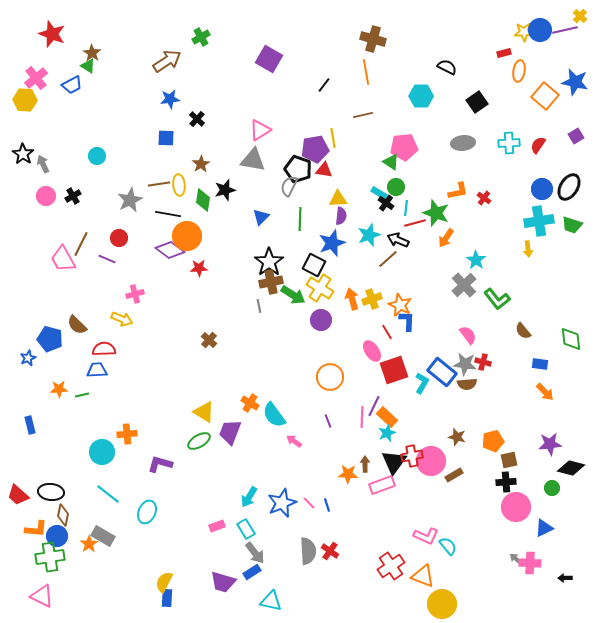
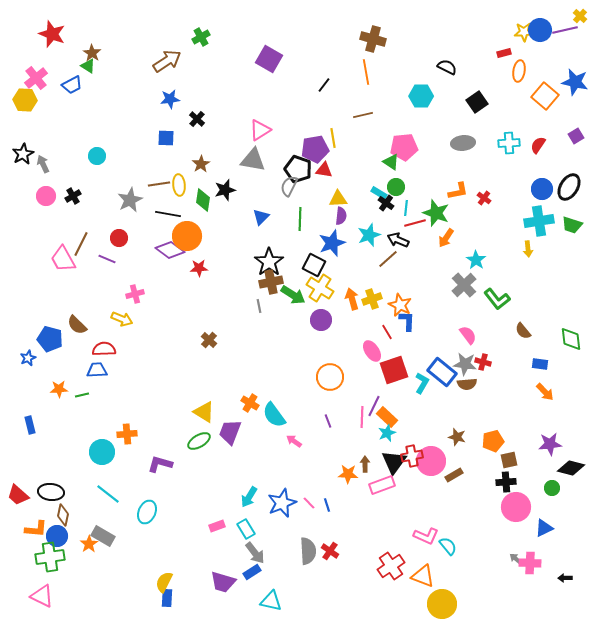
black star at (23, 154): rotated 10 degrees clockwise
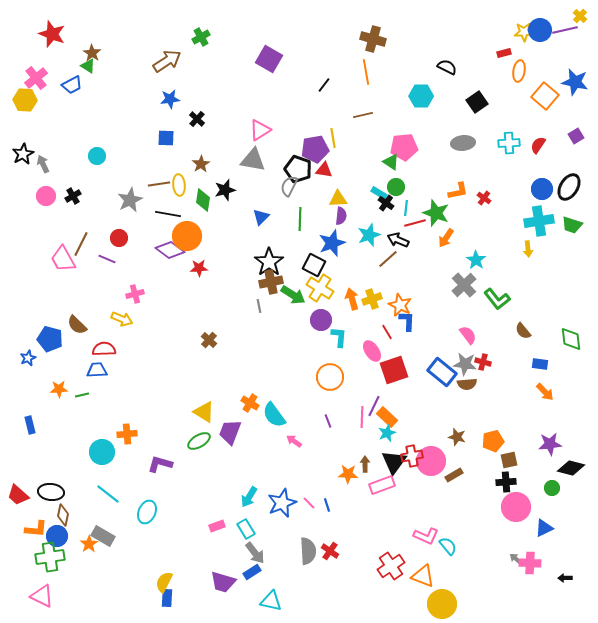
cyan L-shape at (422, 383): moved 83 px left, 46 px up; rotated 25 degrees counterclockwise
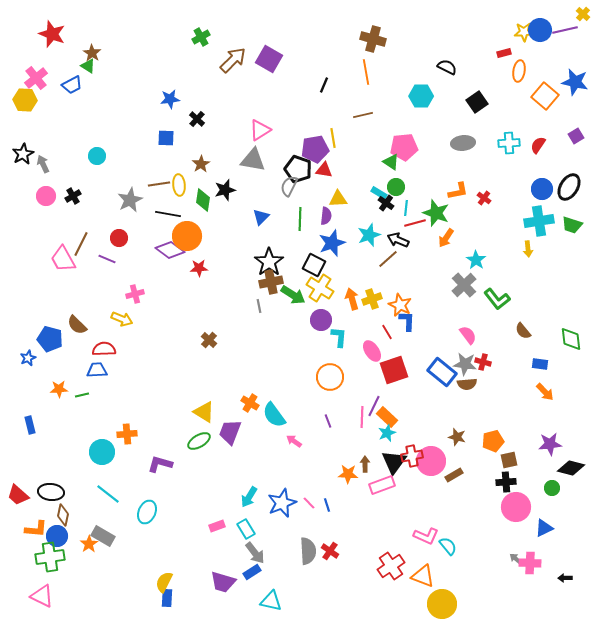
yellow cross at (580, 16): moved 3 px right, 2 px up
brown arrow at (167, 61): moved 66 px right, 1 px up; rotated 12 degrees counterclockwise
black line at (324, 85): rotated 14 degrees counterclockwise
purple semicircle at (341, 216): moved 15 px left
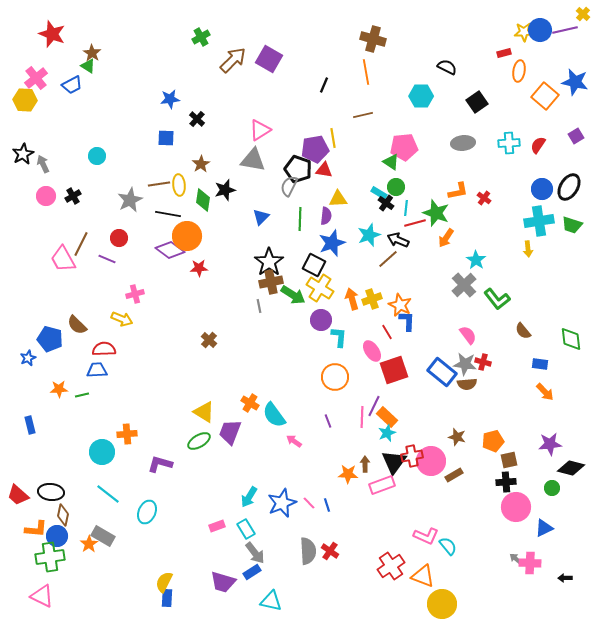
orange circle at (330, 377): moved 5 px right
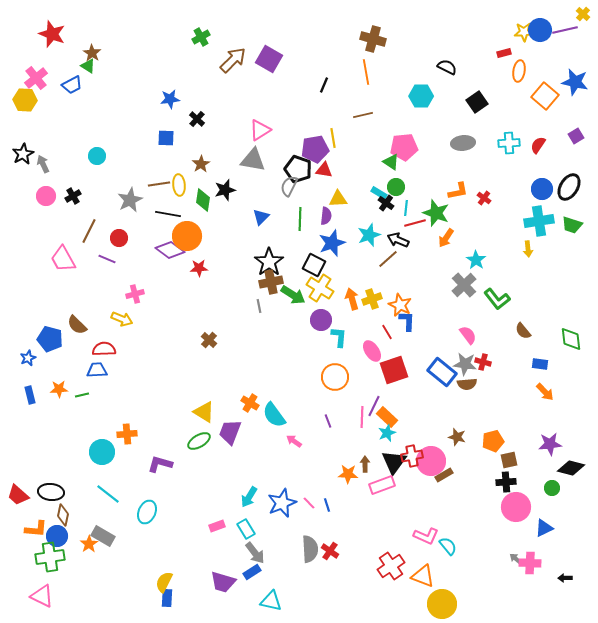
brown line at (81, 244): moved 8 px right, 13 px up
blue rectangle at (30, 425): moved 30 px up
brown rectangle at (454, 475): moved 10 px left
gray semicircle at (308, 551): moved 2 px right, 2 px up
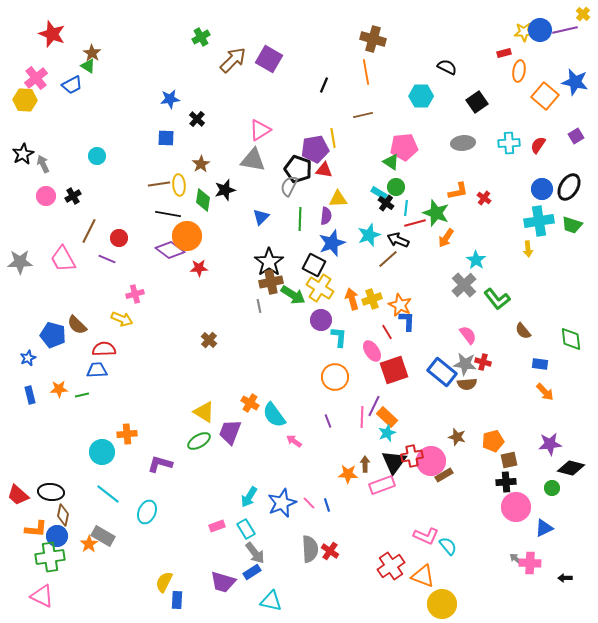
gray star at (130, 200): moved 110 px left, 62 px down; rotated 25 degrees clockwise
blue pentagon at (50, 339): moved 3 px right, 4 px up
blue rectangle at (167, 598): moved 10 px right, 2 px down
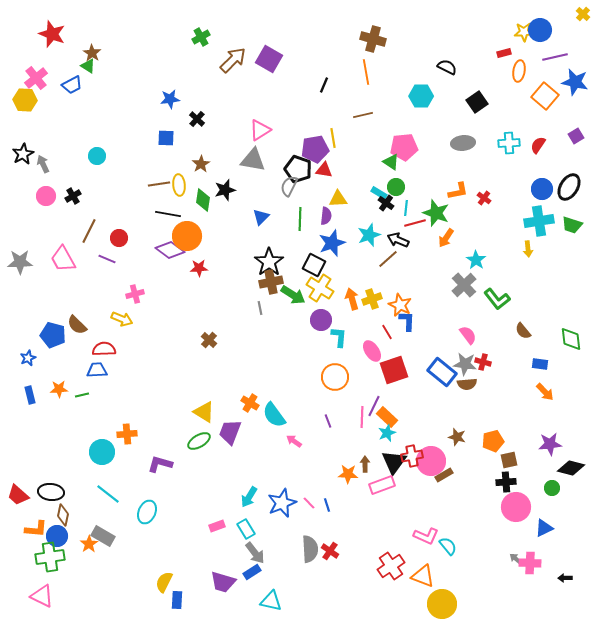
purple line at (565, 30): moved 10 px left, 27 px down
gray line at (259, 306): moved 1 px right, 2 px down
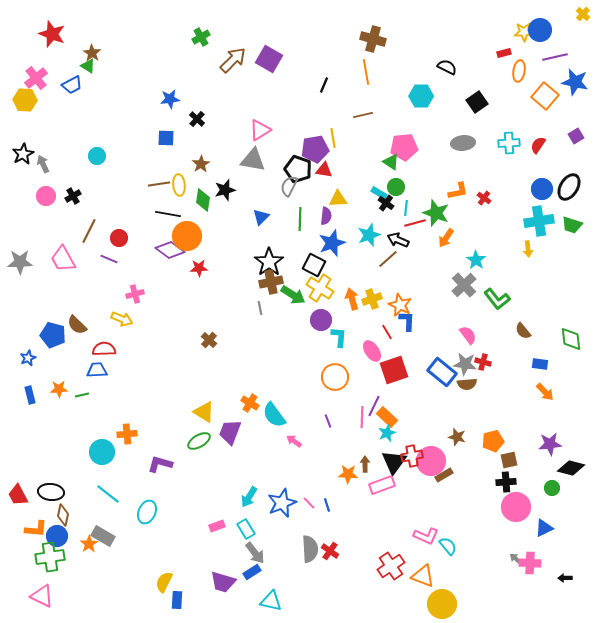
purple line at (107, 259): moved 2 px right
red trapezoid at (18, 495): rotated 20 degrees clockwise
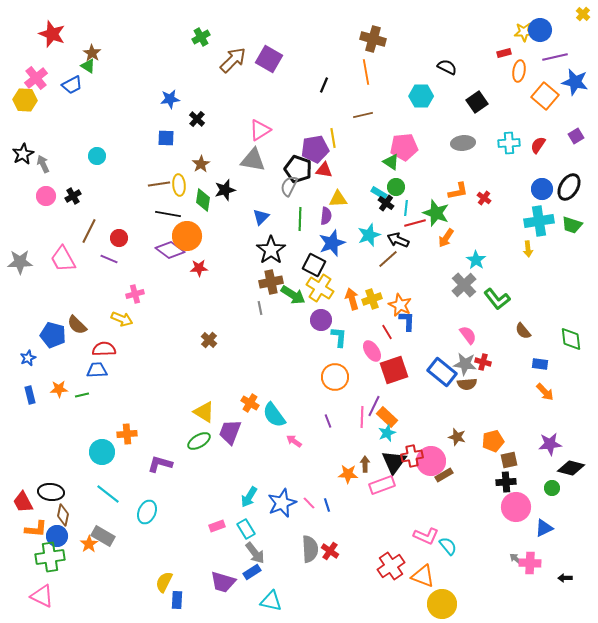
black star at (269, 262): moved 2 px right, 12 px up
red trapezoid at (18, 495): moved 5 px right, 7 px down
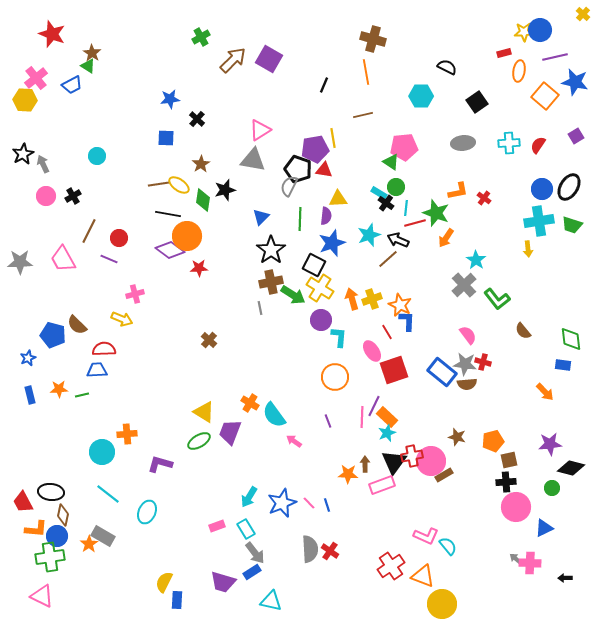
yellow ellipse at (179, 185): rotated 50 degrees counterclockwise
blue rectangle at (540, 364): moved 23 px right, 1 px down
